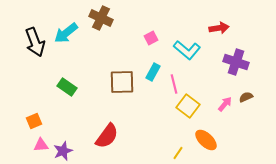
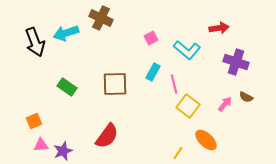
cyan arrow: rotated 20 degrees clockwise
brown square: moved 7 px left, 2 px down
brown semicircle: rotated 128 degrees counterclockwise
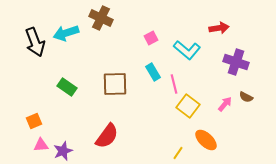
cyan rectangle: rotated 60 degrees counterclockwise
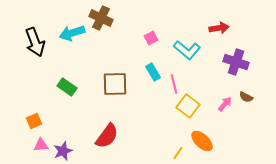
cyan arrow: moved 6 px right
orange ellipse: moved 4 px left, 1 px down
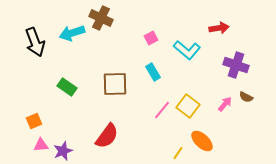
purple cross: moved 3 px down
pink line: moved 12 px left, 26 px down; rotated 54 degrees clockwise
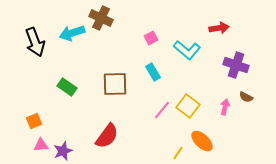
pink arrow: moved 3 px down; rotated 28 degrees counterclockwise
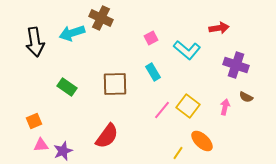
black arrow: rotated 12 degrees clockwise
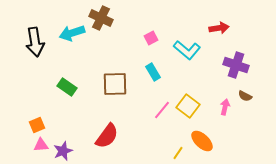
brown semicircle: moved 1 px left, 1 px up
orange square: moved 3 px right, 4 px down
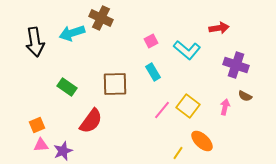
pink square: moved 3 px down
red semicircle: moved 16 px left, 15 px up
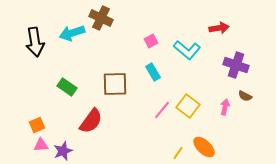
orange ellipse: moved 2 px right, 6 px down
